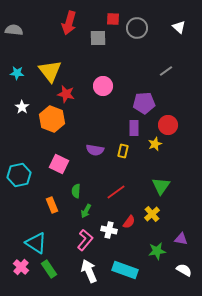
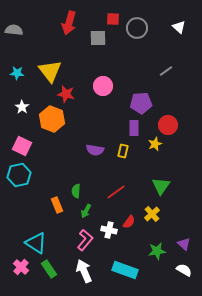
purple pentagon: moved 3 px left
pink square: moved 37 px left, 18 px up
orange rectangle: moved 5 px right
purple triangle: moved 3 px right, 5 px down; rotated 32 degrees clockwise
white arrow: moved 5 px left
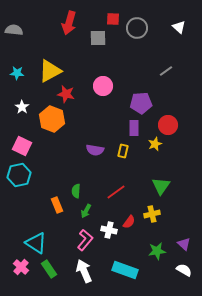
yellow triangle: rotated 40 degrees clockwise
yellow cross: rotated 28 degrees clockwise
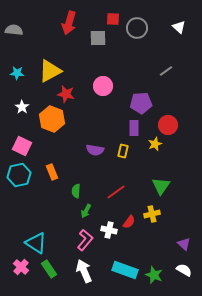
orange rectangle: moved 5 px left, 33 px up
green star: moved 3 px left, 24 px down; rotated 30 degrees clockwise
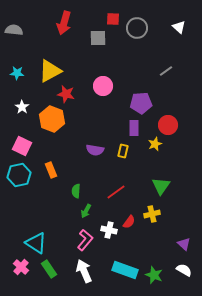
red arrow: moved 5 px left
orange rectangle: moved 1 px left, 2 px up
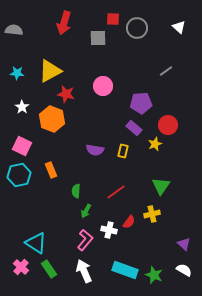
purple rectangle: rotated 49 degrees counterclockwise
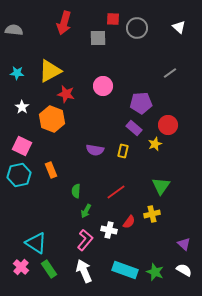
gray line: moved 4 px right, 2 px down
green star: moved 1 px right, 3 px up
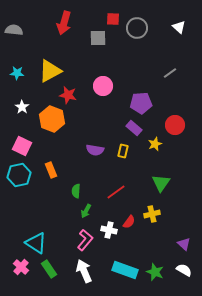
red star: moved 2 px right, 1 px down
red circle: moved 7 px right
green triangle: moved 3 px up
